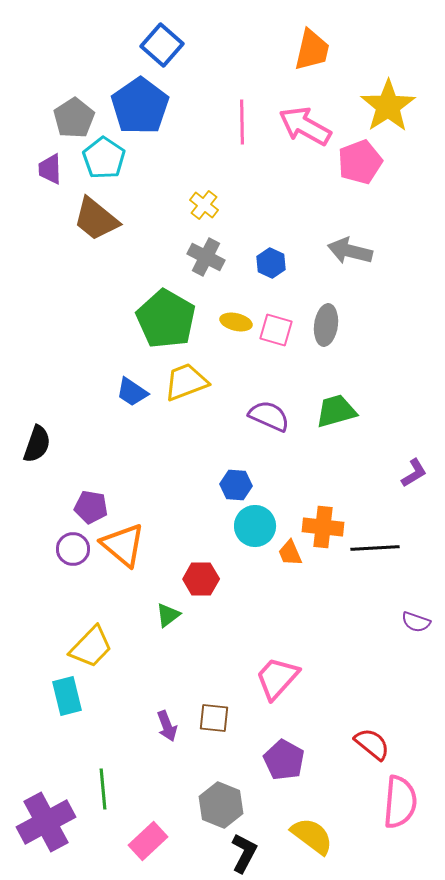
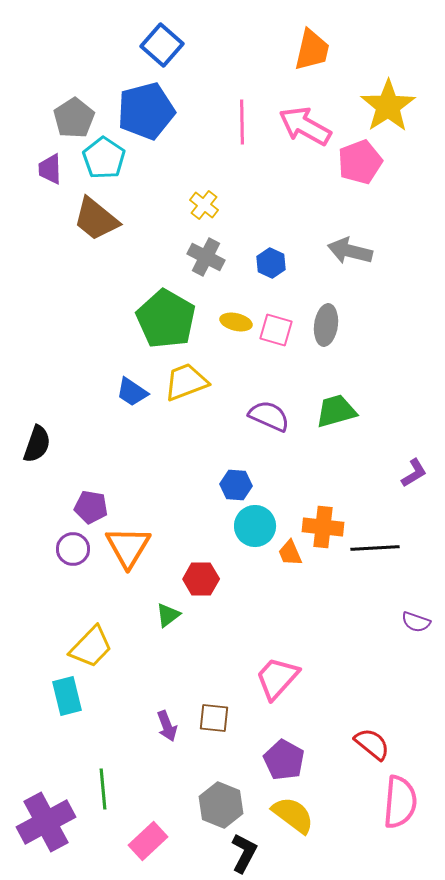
blue pentagon at (140, 106): moved 6 px right, 5 px down; rotated 20 degrees clockwise
orange triangle at (123, 545): moved 5 px right, 2 px down; rotated 21 degrees clockwise
yellow semicircle at (312, 836): moved 19 px left, 21 px up
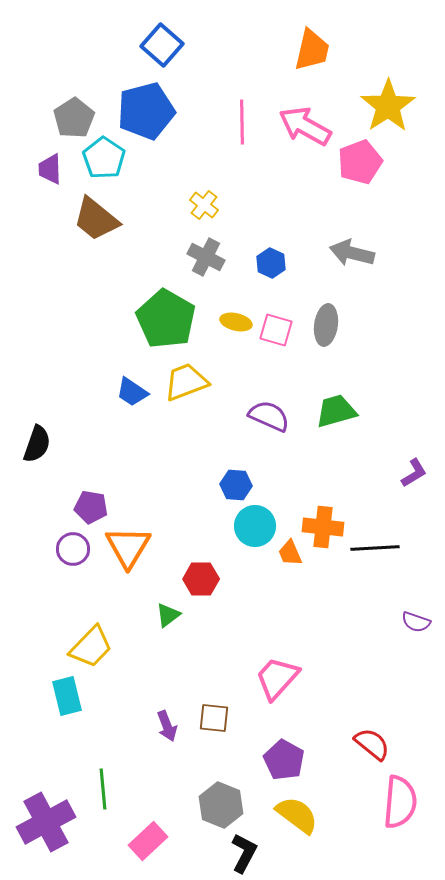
gray arrow at (350, 251): moved 2 px right, 2 px down
yellow semicircle at (293, 815): moved 4 px right
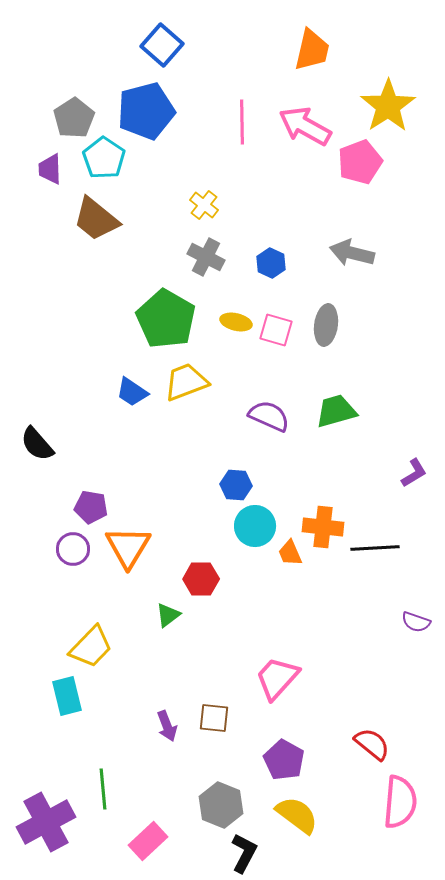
black semicircle at (37, 444): rotated 120 degrees clockwise
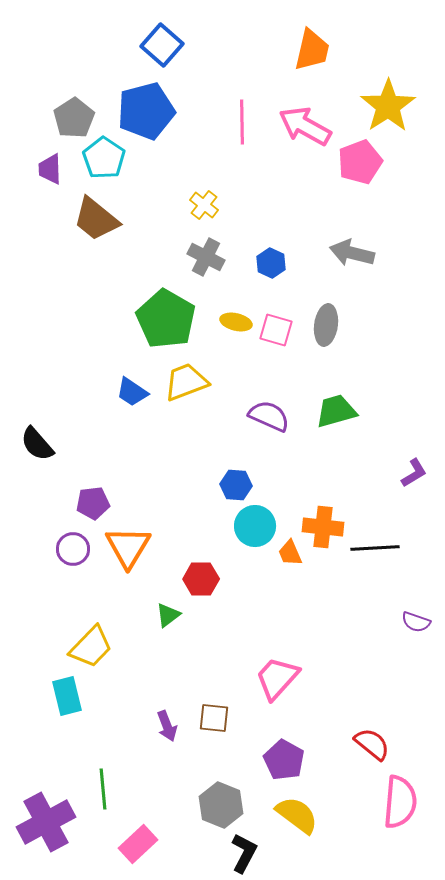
purple pentagon at (91, 507): moved 2 px right, 4 px up; rotated 16 degrees counterclockwise
pink rectangle at (148, 841): moved 10 px left, 3 px down
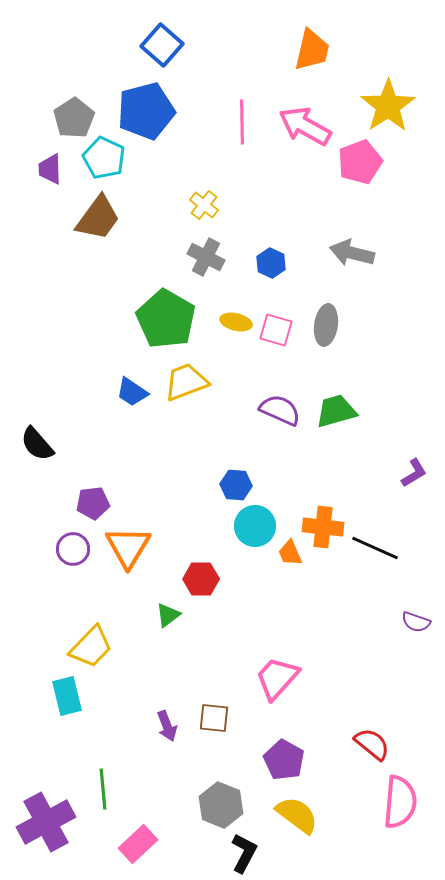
cyan pentagon at (104, 158): rotated 9 degrees counterclockwise
brown trapezoid at (96, 219): moved 2 px right, 1 px up; rotated 93 degrees counterclockwise
purple semicircle at (269, 416): moved 11 px right, 6 px up
black line at (375, 548): rotated 27 degrees clockwise
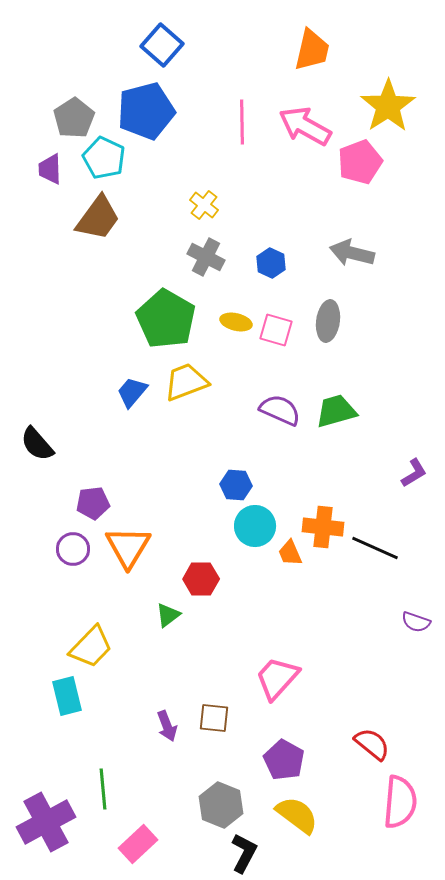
gray ellipse at (326, 325): moved 2 px right, 4 px up
blue trapezoid at (132, 392): rotated 96 degrees clockwise
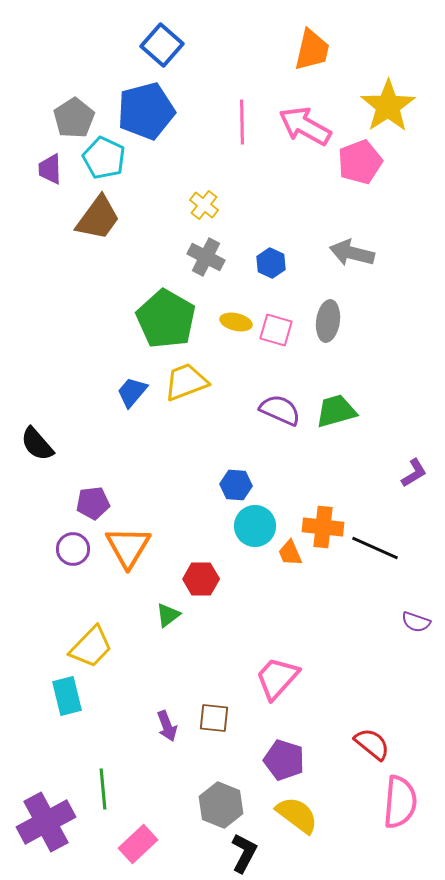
purple pentagon at (284, 760): rotated 12 degrees counterclockwise
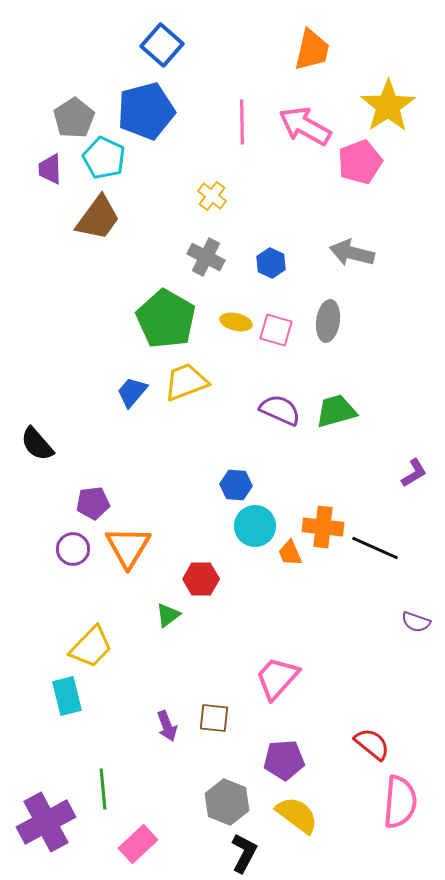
yellow cross at (204, 205): moved 8 px right, 9 px up
purple pentagon at (284, 760): rotated 21 degrees counterclockwise
gray hexagon at (221, 805): moved 6 px right, 3 px up
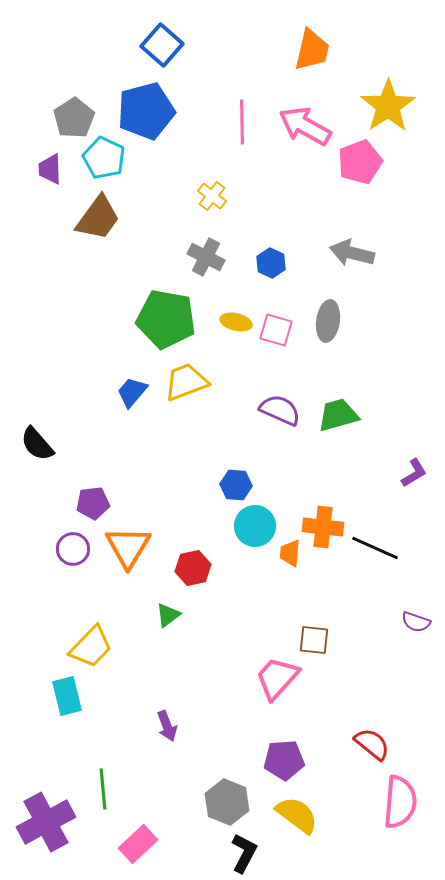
green pentagon at (166, 319): rotated 20 degrees counterclockwise
green trapezoid at (336, 411): moved 2 px right, 4 px down
orange trapezoid at (290, 553): rotated 28 degrees clockwise
red hexagon at (201, 579): moved 8 px left, 11 px up; rotated 12 degrees counterclockwise
brown square at (214, 718): moved 100 px right, 78 px up
